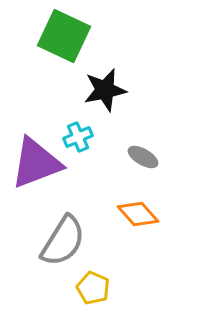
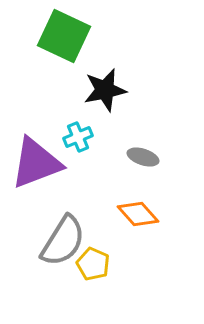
gray ellipse: rotated 12 degrees counterclockwise
yellow pentagon: moved 24 px up
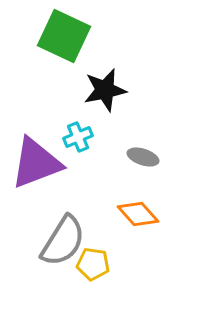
yellow pentagon: rotated 16 degrees counterclockwise
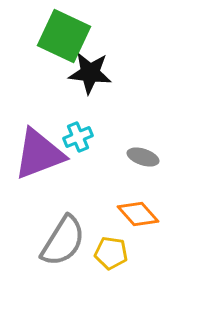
black star: moved 15 px left, 17 px up; rotated 18 degrees clockwise
purple triangle: moved 3 px right, 9 px up
yellow pentagon: moved 18 px right, 11 px up
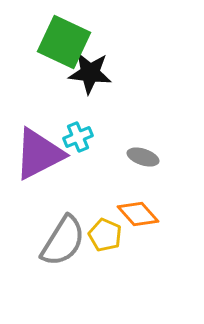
green square: moved 6 px down
purple triangle: rotated 6 degrees counterclockwise
yellow pentagon: moved 6 px left, 18 px up; rotated 16 degrees clockwise
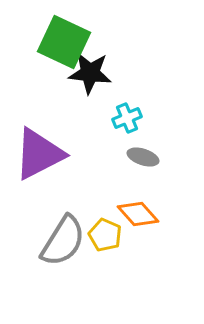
cyan cross: moved 49 px right, 19 px up
